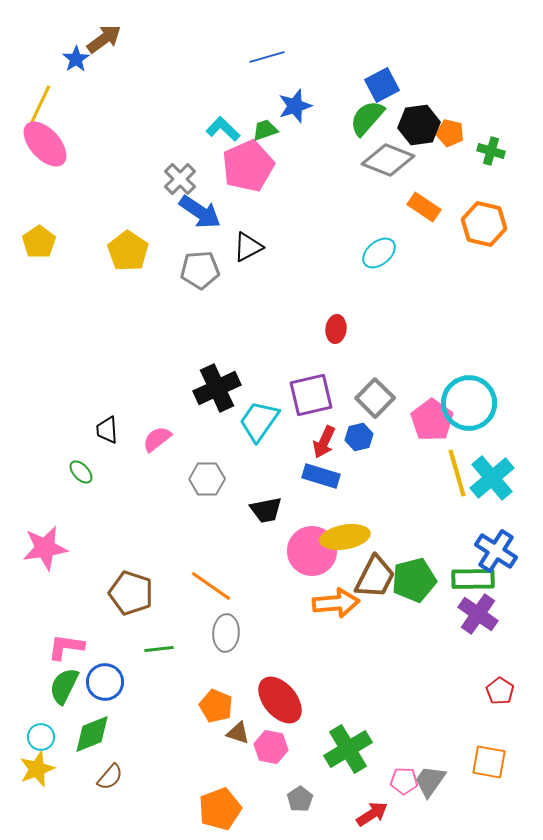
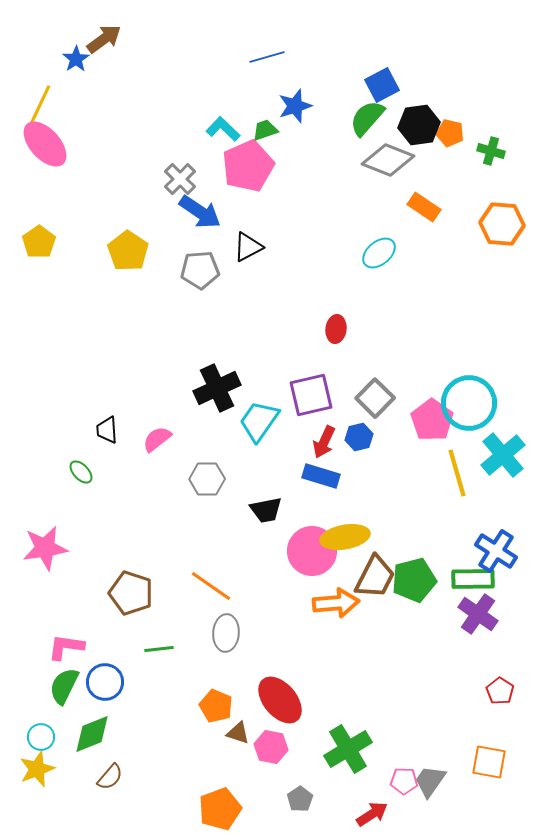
orange hexagon at (484, 224): moved 18 px right; rotated 9 degrees counterclockwise
cyan cross at (492, 478): moved 11 px right, 23 px up
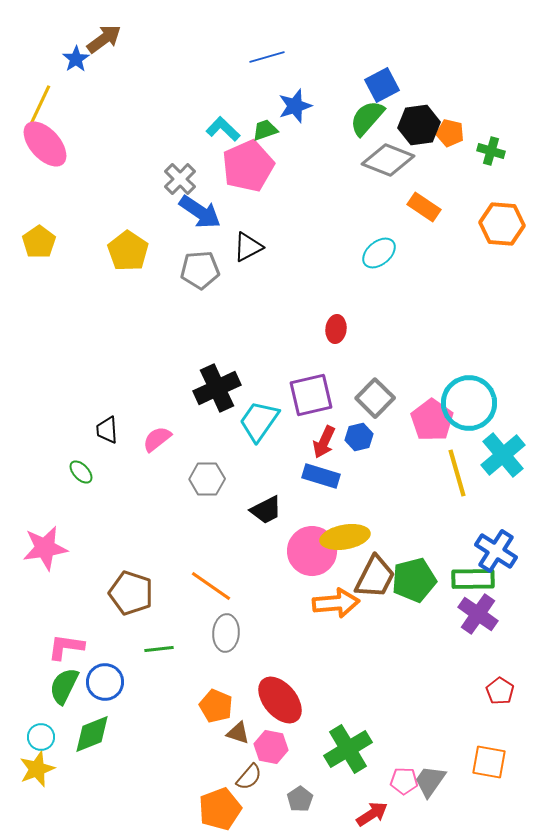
black trapezoid at (266, 510): rotated 16 degrees counterclockwise
brown semicircle at (110, 777): moved 139 px right
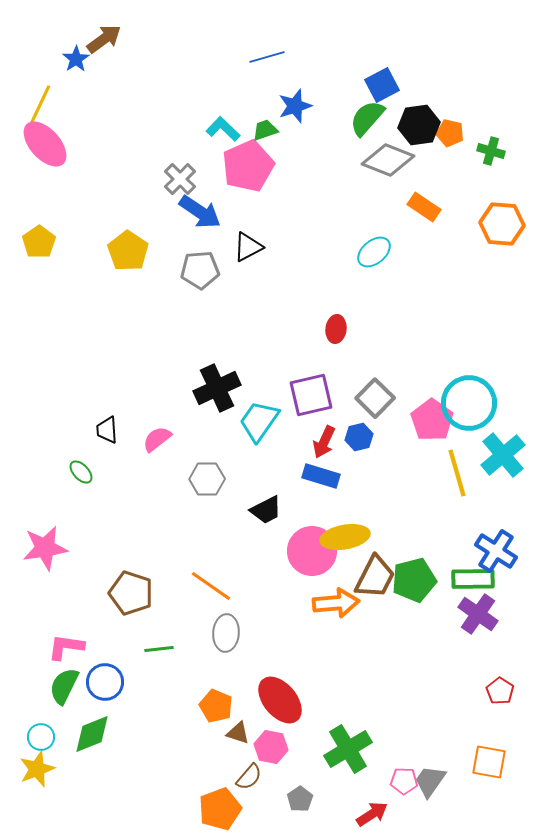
cyan ellipse at (379, 253): moved 5 px left, 1 px up
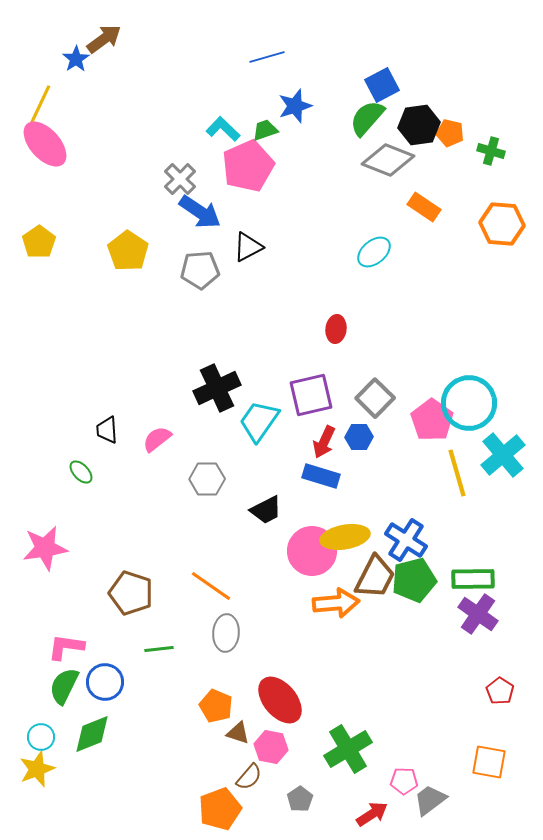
blue hexagon at (359, 437): rotated 12 degrees clockwise
blue cross at (496, 551): moved 90 px left, 11 px up
gray trapezoid at (430, 781): moved 19 px down; rotated 18 degrees clockwise
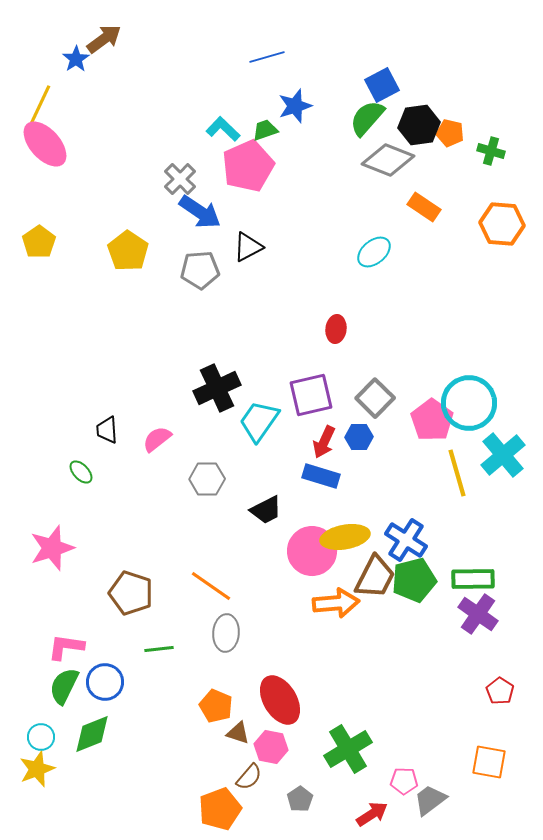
pink star at (45, 548): moved 7 px right; rotated 9 degrees counterclockwise
red ellipse at (280, 700): rotated 9 degrees clockwise
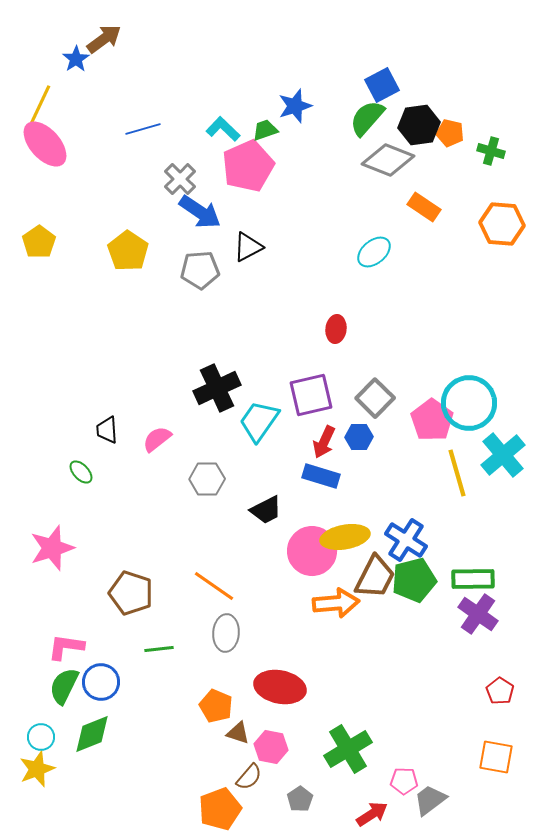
blue line at (267, 57): moved 124 px left, 72 px down
orange line at (211, 586): moved 3 px right
blue circle at (105, 682): moved 4 px left
red ellipse at (280, 700): moved 13 px up; rotated 48 degrees counterclockwise
orange square at (489, 762): moved 7 px right, 5 px up
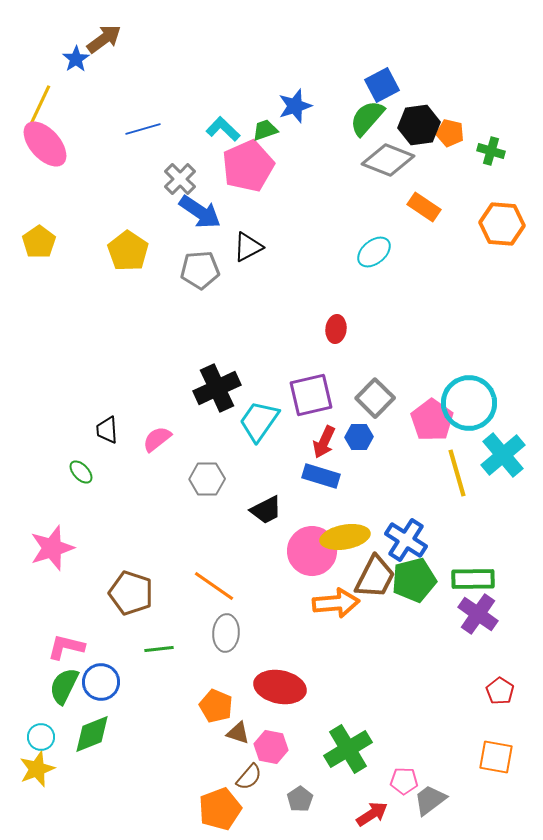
pink L-shape at (66, 647): rotated 6 degrees clockwise
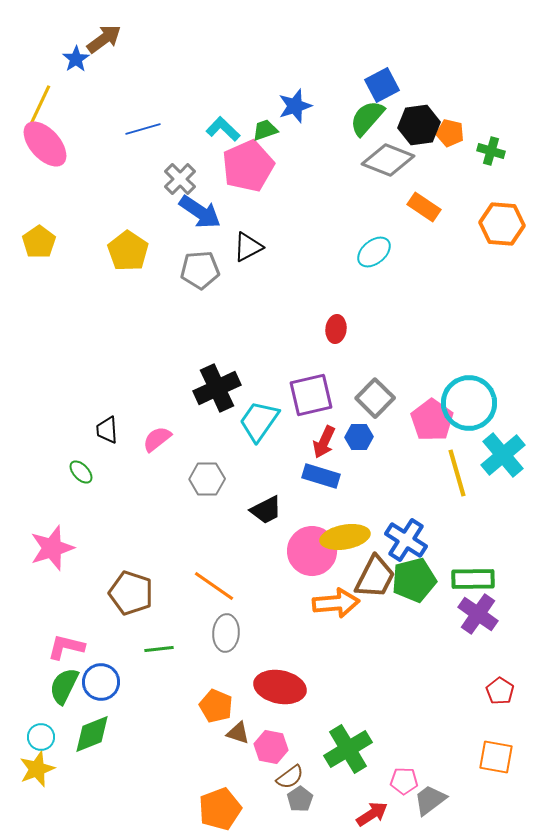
brown semicircle at (249, 777): moved 41 px right; rotated 12 degrees clockwise
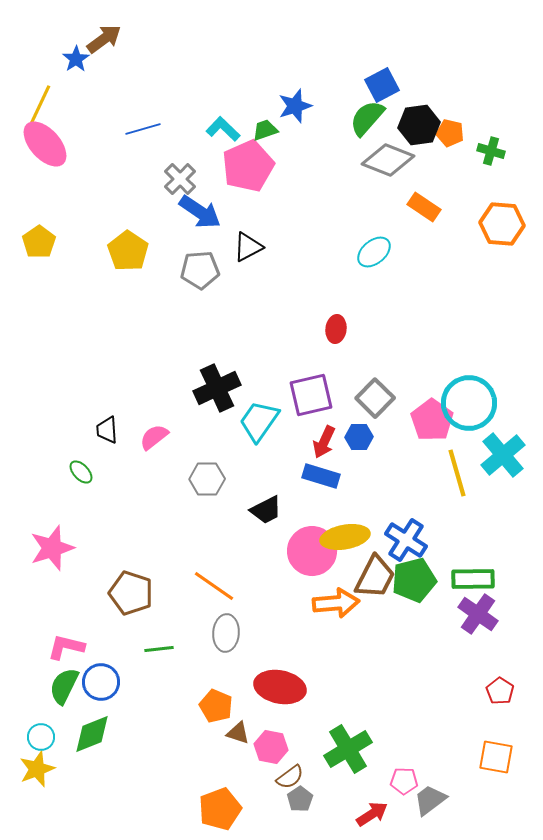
pink semicircle at (157, 439): moved 3 px left, 2 px up
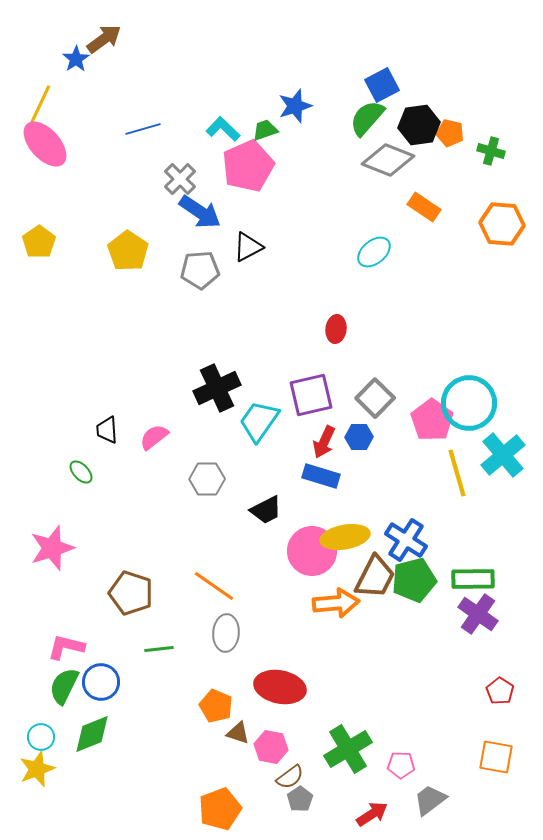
pink pentagon at (404, 781): moved 3 px left, 16 px up
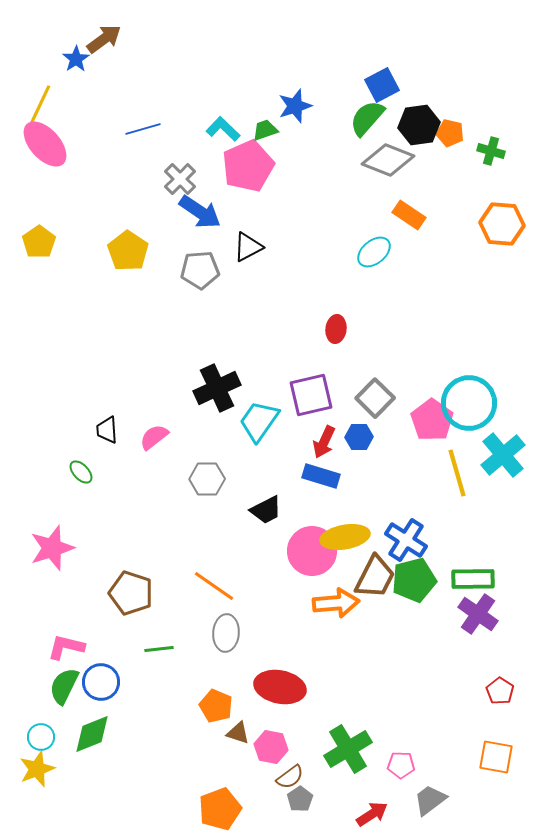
orange rectangle at (424, 207): moved 15 px left, 8 px down
